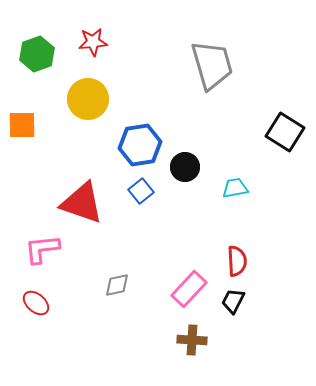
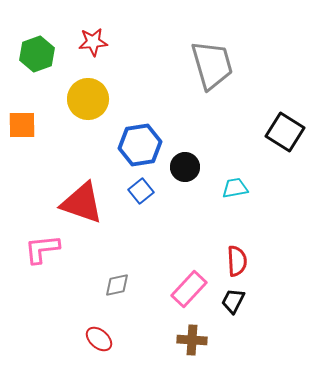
red ellipse: moved 63 px right, 36 px down
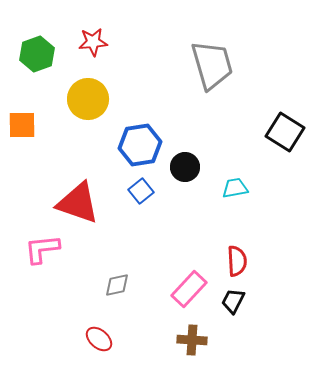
red triangle: moved 4 px left
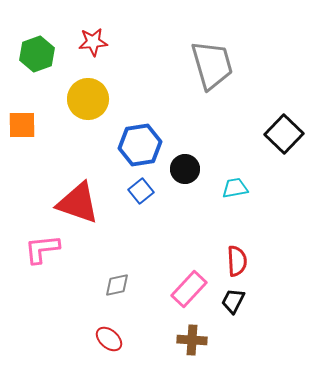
black square: moved 1 px left, 2 px down; rotated 12 degrees clockwise
black circle: moved 2 px down
red ellipse: moved 10 px right
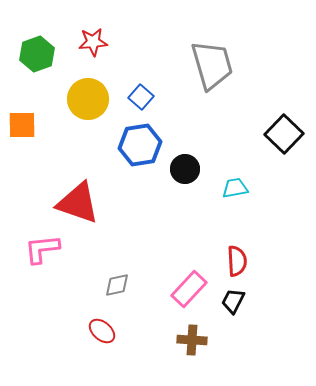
blue square: moved 94 px up; rotated 10 degrees counterclockwise
red ellipse: moved 7 px left, 8 px up
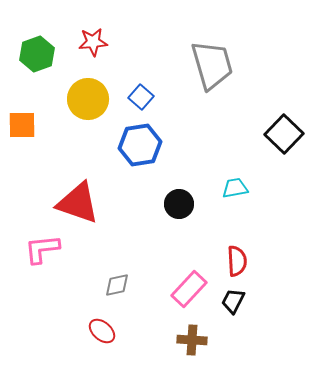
black circle: moved 6 px left, 35 px down
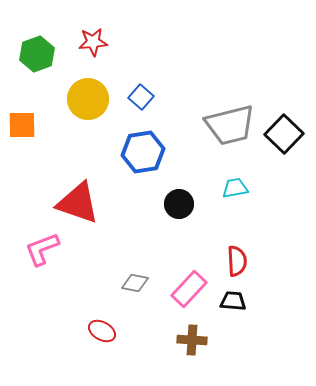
gray trapezoid: moved 18 px right, 60 px down; rotated 92 degrees clockwise
blue hexagon: moved 3 px right, 7 px down
pink L-shape: rotated 15 degrees counterclockwise
gray diamond: moved 18 px right, 2 px up; rotated 24 degrees clockwise
black trapezoid: rotated 68 degrees clockwise
red ellipse: rotated 12 degrees counterclockwise
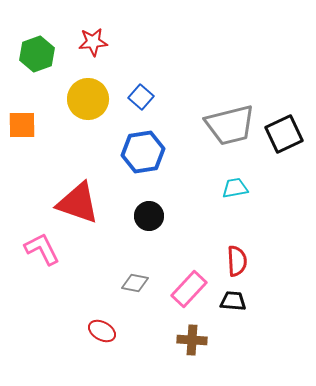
black square: rotated 21 degrees clockwise
black circle: moved 30 px left, 12 px down
pink L-shape: rotated 84 degrees clockwise
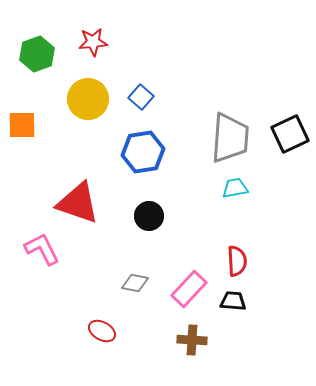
gray trapezoid: moved 13 px down; rotated 72 degrees counterclockwise
black square: moved 6 px right
